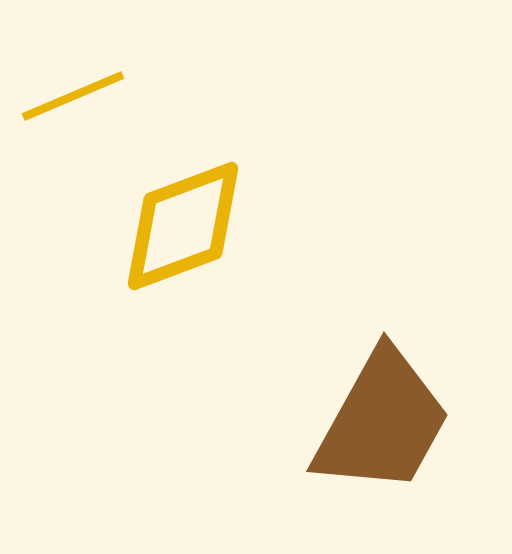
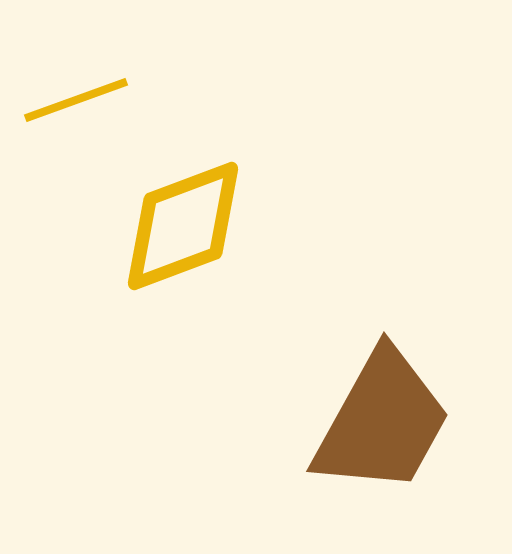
yellow line: moved 3 px right, 4 px down; rotated 3 degrees clockwise
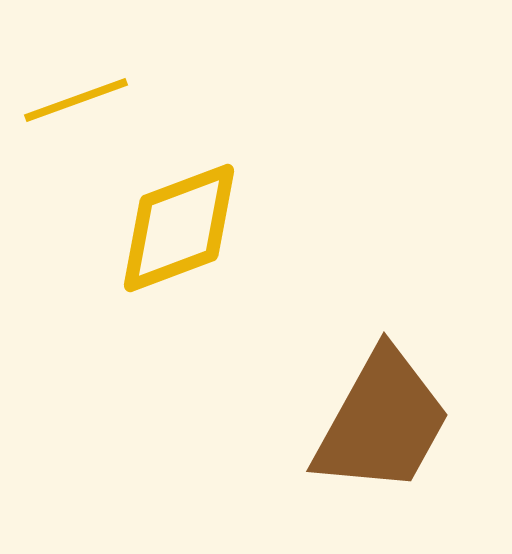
yellow diamond: moved 4 px left, 2 px down
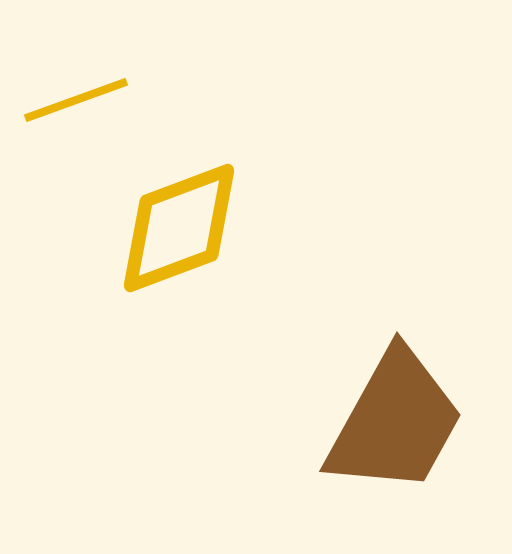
brown trapezoid: moved 13 px right
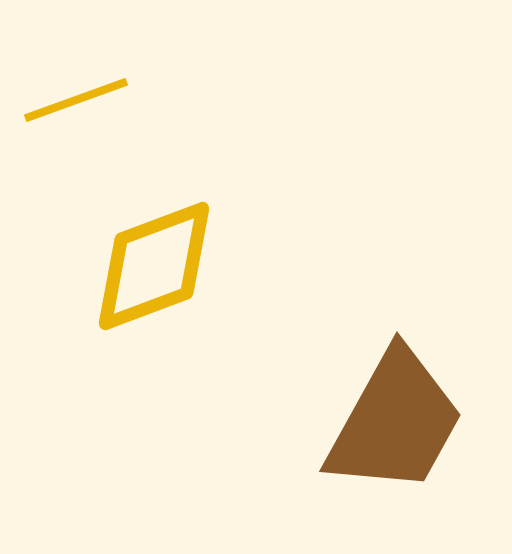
yellow diamond: moved 25 px left, 38 px down
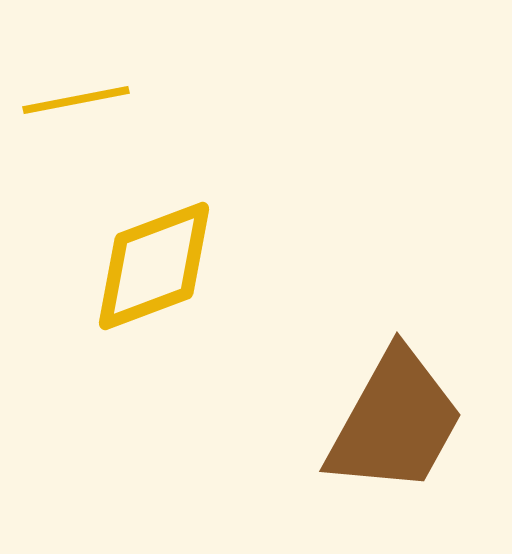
yellow line: rotated 9 degrees clockwise
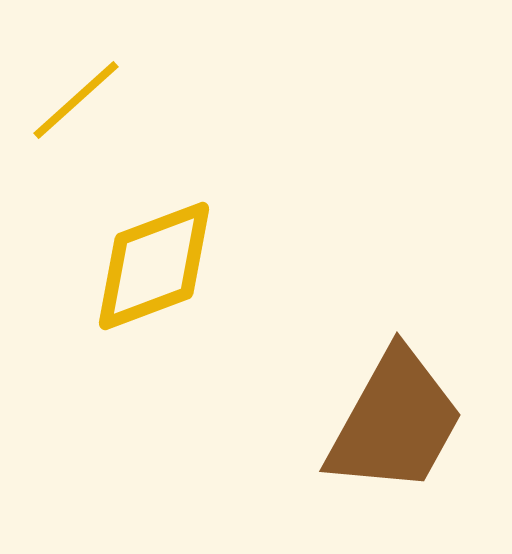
yellow line: rotated 31 degrees counterclockwise
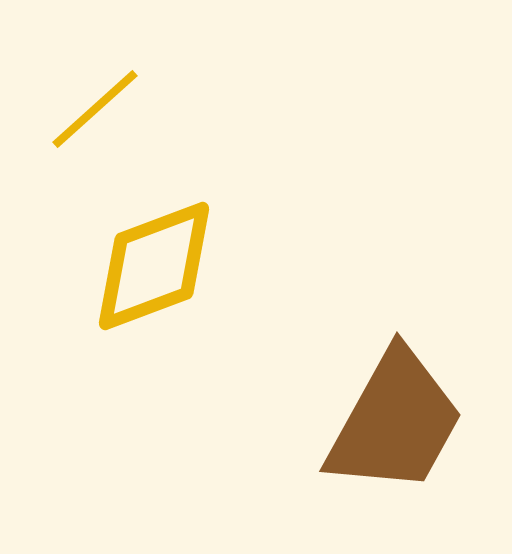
yellow line: moved 19 px right, 9 px down
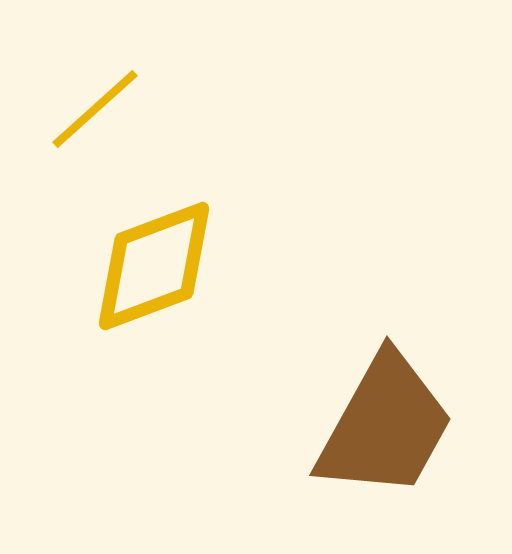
brown trapezoid: moved 10 px left, 4 px down
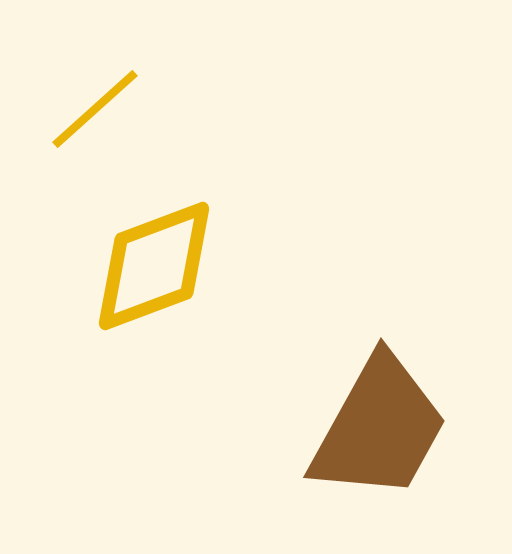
brown trapezoid: moved 6 px left, 2 px down
